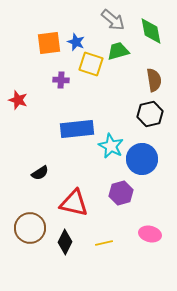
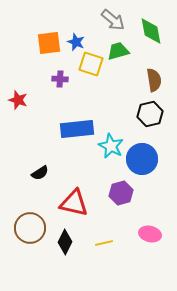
purple cross: moved 1 px left, 1 px up
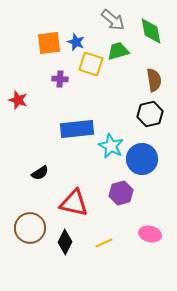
yellow line: rotated 12 degrees counterclockwise
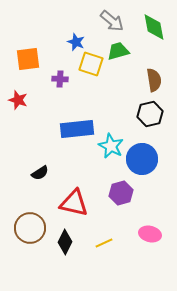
gray arrow: moved 1 px left, 1 px down
green diamond: moved 3 px right, 4 px up
orange square: moved 21 px left, 16 px down
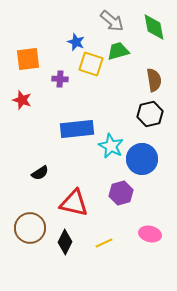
red star: moved 4 px right
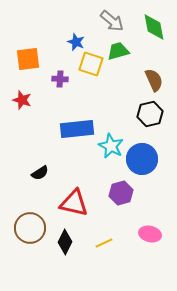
brown semicircle: rotated 15 degrees counterclockwise
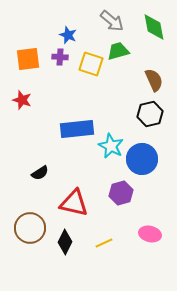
blue star: moved 8 px left, 7 px up
purple cross: moved 22 px up
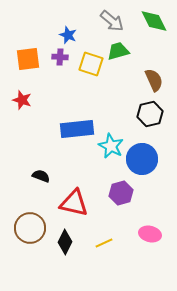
green diamond: moved 6 px up; rotated 16 degrees counterclockwise
black semicircle: moved 1 px right, 3 px down; rotated 126 degrees counterclockwise
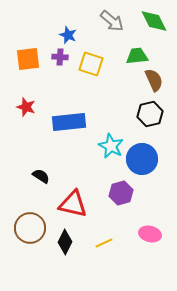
green trapezoid: moved 19 px right, 5 px down; rotated 10 degrees clockwise
red star: moved 4 px right, 7 px down
blue rectangle: moved 8 px left, 7 px up
black semicircle: rotated 12 degrees clockwise
red triangle: moved 1 px left, 1 px down
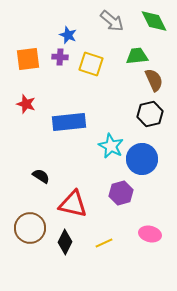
red star: moved 3 px up
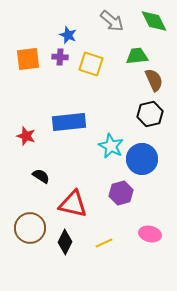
red star: moved 32 px down
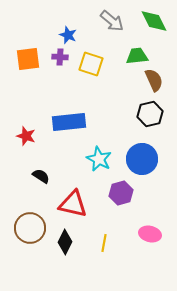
cyan star: moved 12 px left, 13 px down
yellow line: rotated 54 degrees counterclockwise
